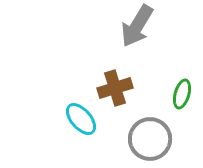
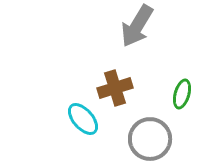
cyan ellipse: moved 2 px right
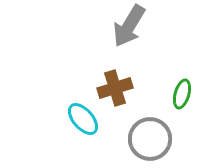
gray arrow: moved 8 px left
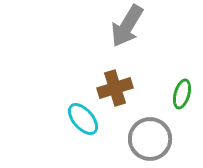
gray arrow: moved 2 px left
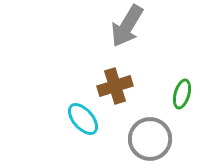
brown cross: moved 2 px up
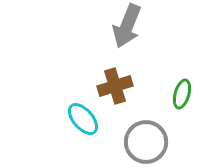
gray arrow: rotated 9 degrees counterclockwise
gray circle: moved 4 px left, 3 px down
